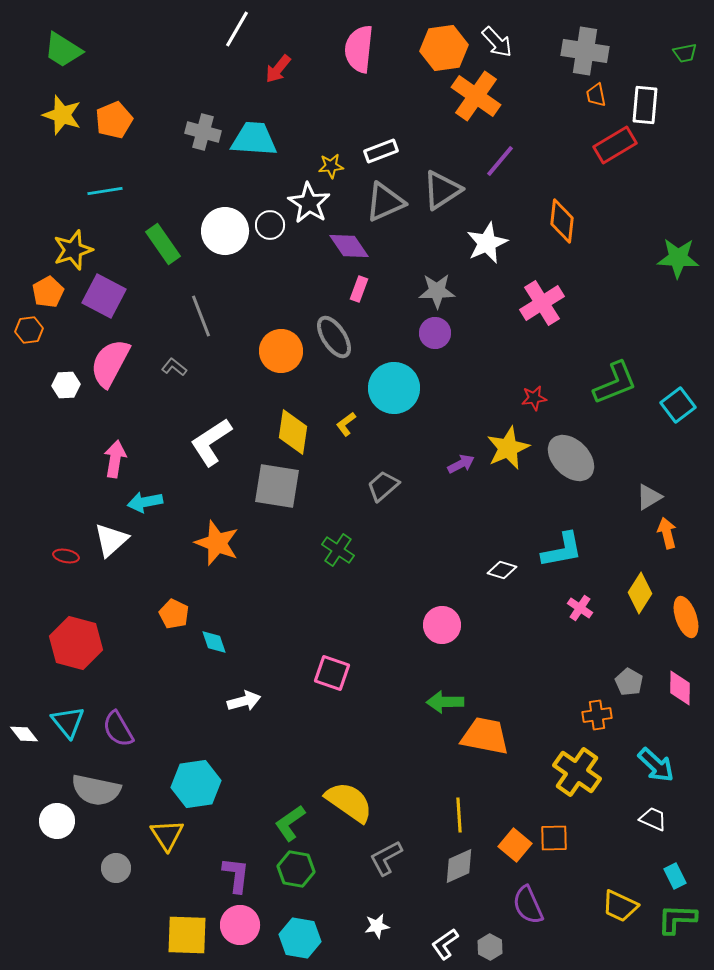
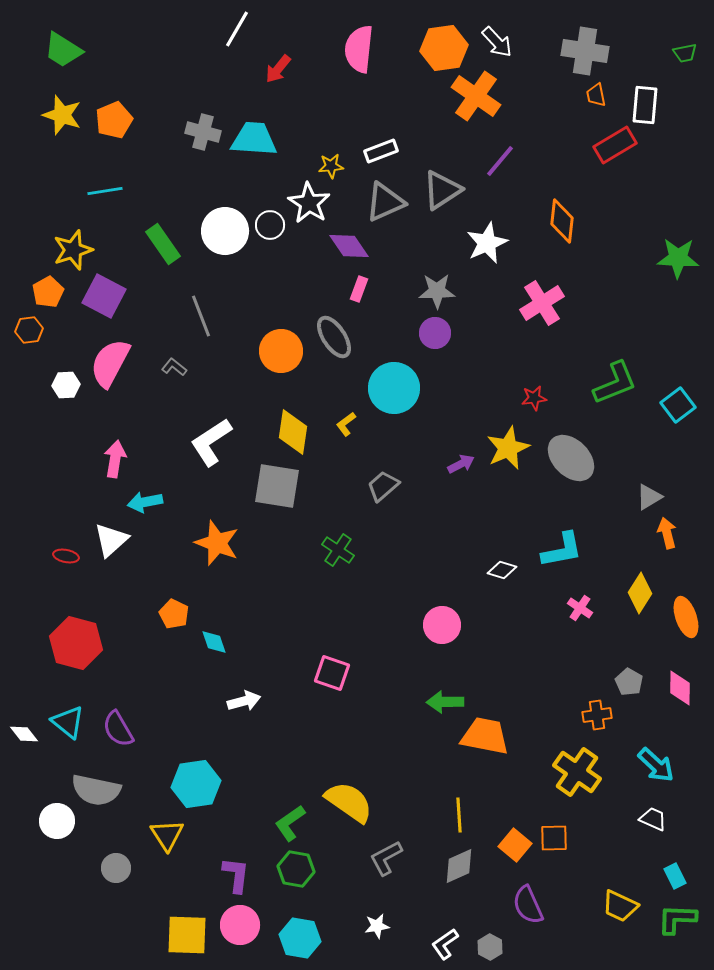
cyan triangle at (68, 722): rotated 12 degrees counterclockwise
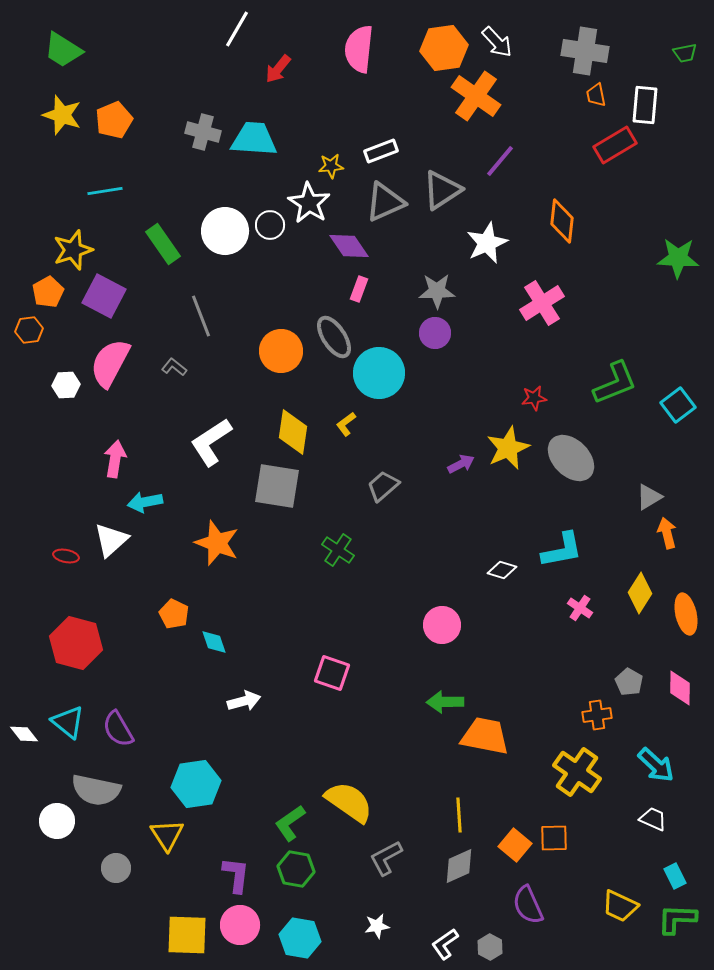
cyan circle at (394, 388): moved 15 px left, 15 px up
orange ellipse at (686, 617): moved 3 px up; rotated 6 degrees clockwise
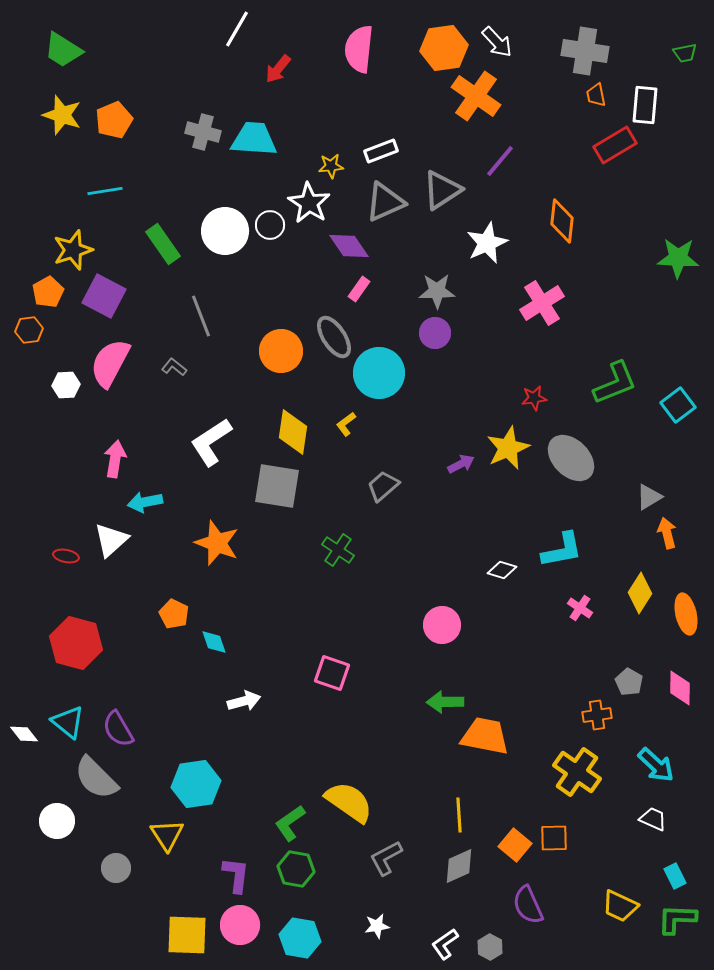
pink rectangle at (359, 289): rotated 15 degrees clockwise
gray semicircle at (96, 790): moved 12 px up; rotated 33 degrees clockwise
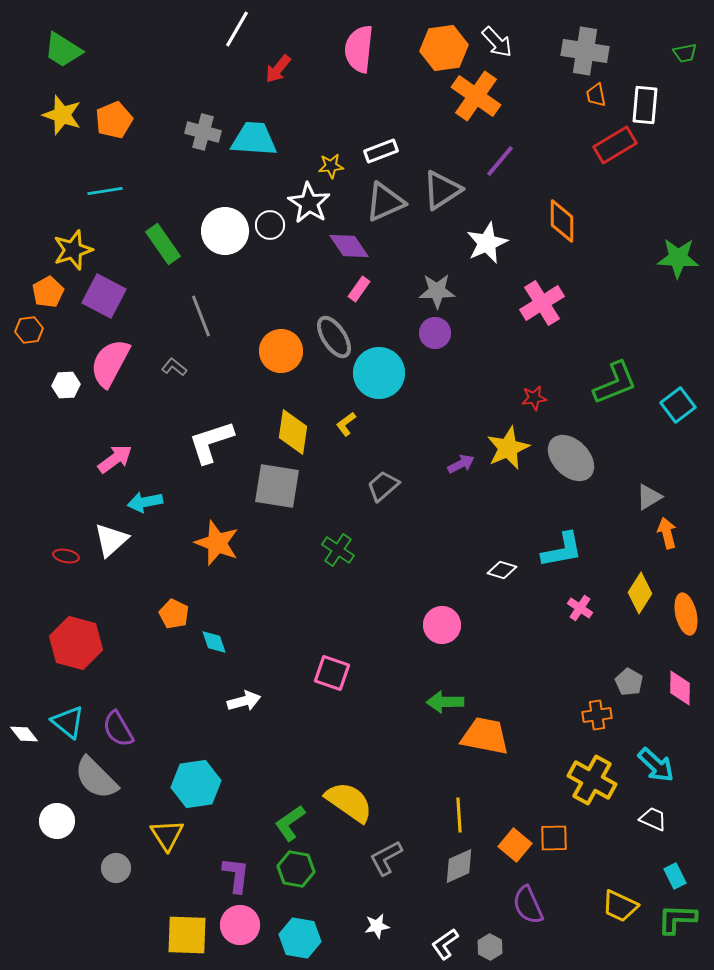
orange diamond at (562, 221): rotated 6 degrees counterclockwise
white L-shape at (211, 442): rotated 15 degrees clockwise
pink arrow at (115, 459): rotated 45 degrees clockwise
yellow cross at (577, 772): moved 15 px right, 8 px down; rotated 6 degrees counterclockwise
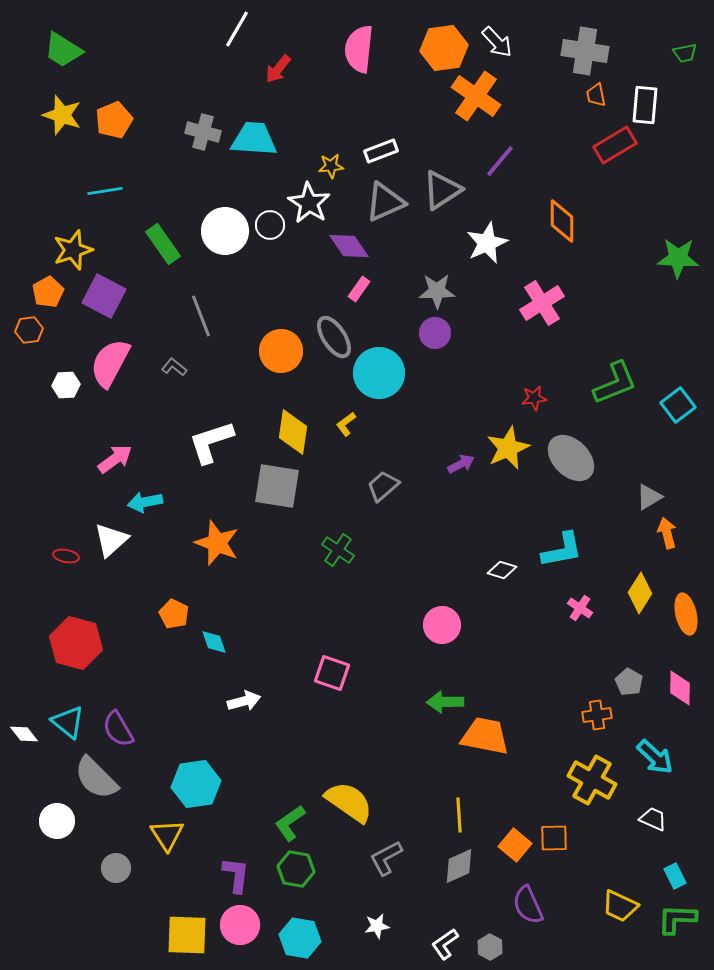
cyan arrow at (656, 765): moved 1 px left, 8 px up
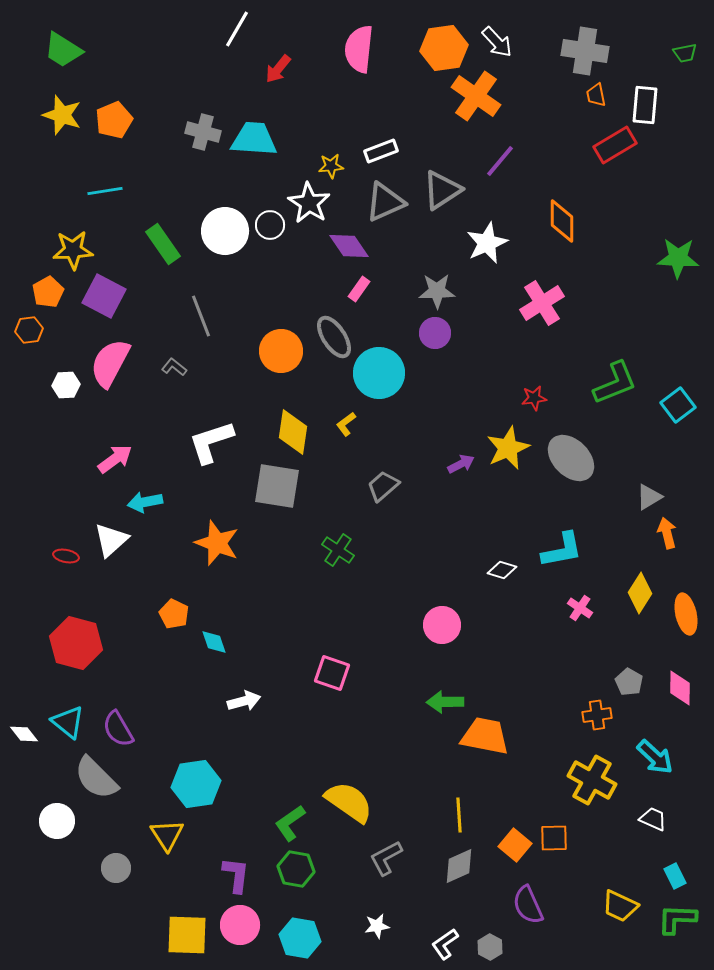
yellow star at (73, 250): rotated 15 degrees clockwise
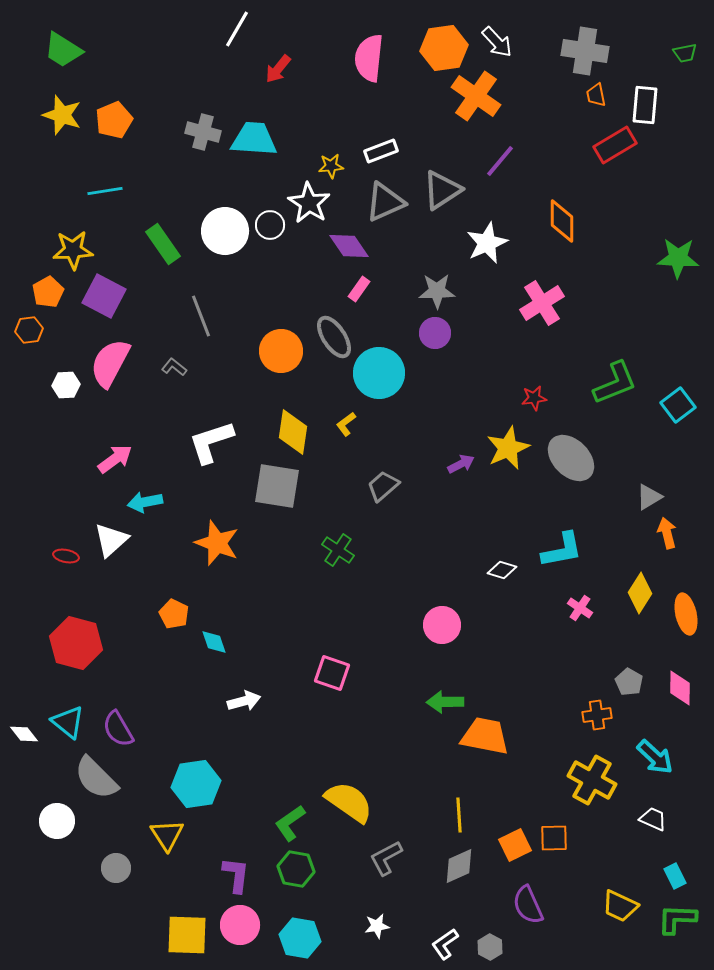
pink semicircle at (359, 49): moved 10 px right, 9 px down
orange square at (515, 845): rotated 24 degrees clockwise
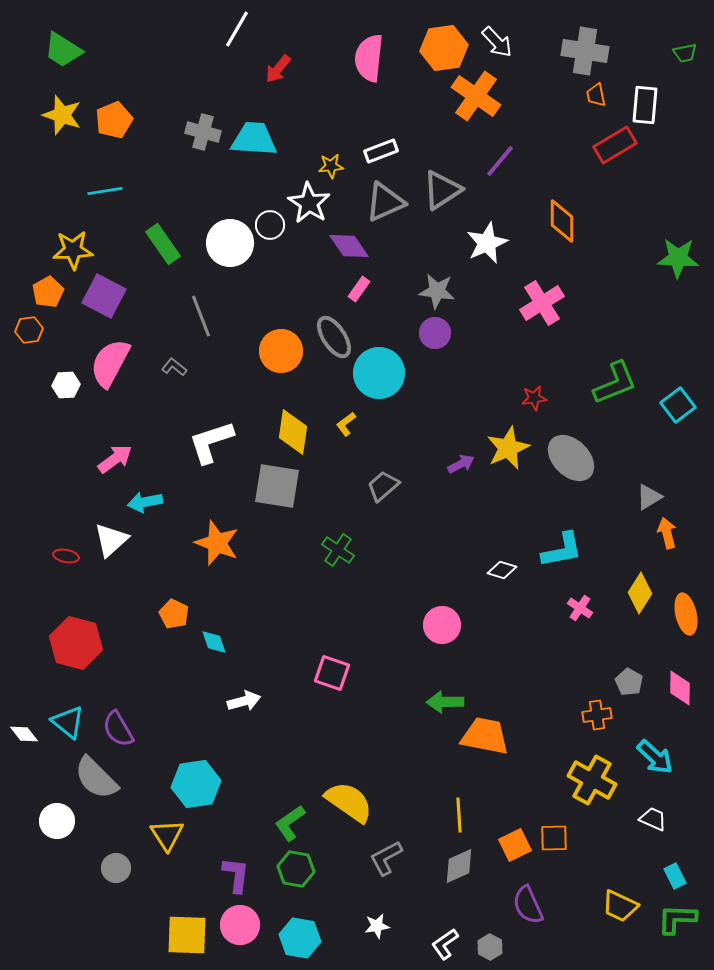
white circle at (225, 231): moved 5 px right, 12 px down
gray star at (437, 291): rotated 9 degrees clockwise
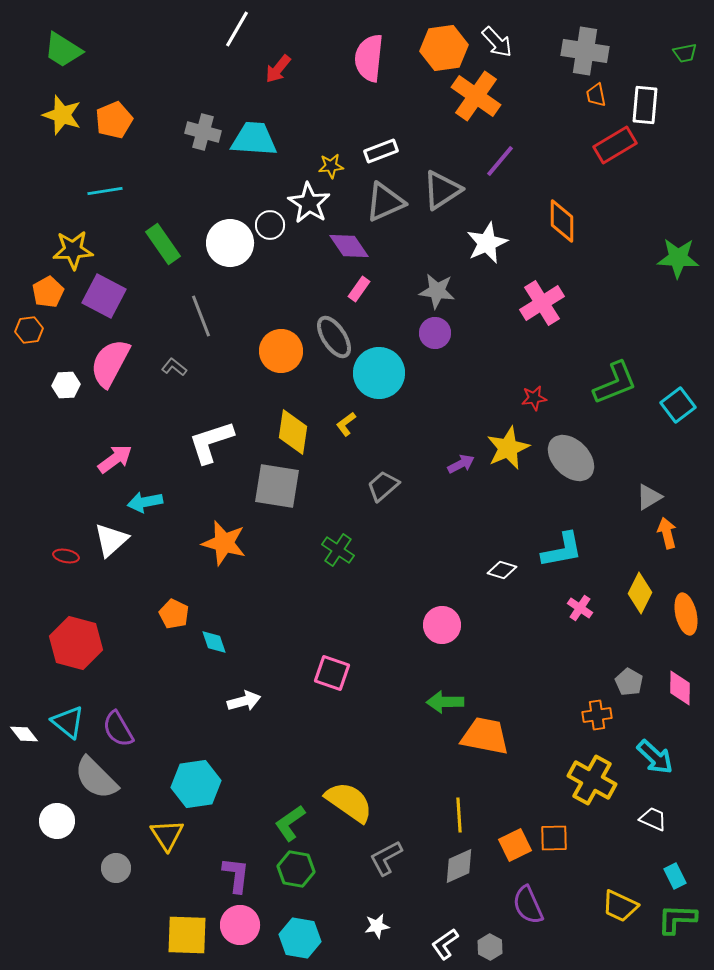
orange star at (217, 543): moved 7 px right; rotated 6 degrees counterclockwise
yellow diamond at (640, 593): rotated 6 degrees counterclockwise
